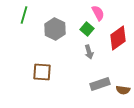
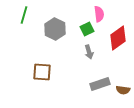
pink semicircle: moved 1 px right, 1 px down; rotated 21 degrees clockwise
green square: rotated 24 degrees clockwise
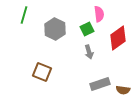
brown square: rotated 18 degrees clockwise
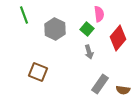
green line: rotated 36 degrees counterclockwise
green square: rotated 24 degrees counterclockwise
red diamond: rotated 15 degrees counterclockwise
brown square: moved 4 px left
gray rectangle: rotated 36 degrees counterclockwise
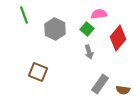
pink semicircle: rotated 91 degrees counterclockwise
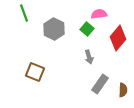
green line: moved 2 px up
gray hexagon: moved 1 px left
gray arrow: moved 5 px down
brown square: moved 3 px left
brown semicircle: rotated 96 degrees counterclockwise
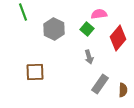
green line: moved 1 px left, 1 px up
brown square: rotated 24 degrees counterclockwise
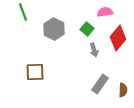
pink semicircle: moved 6 px right, 2 px up
gray arrow: moved 5 px right, 7 px up
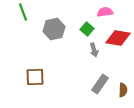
gray hexagon: rotated 20 degrees clockwise
red diamond: rotated 60 degrees clockwise
brown square: moved 5 px down
